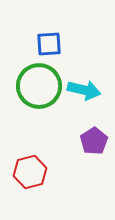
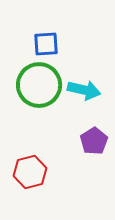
blue square: moved 3 px left
green circle: moved 1 px up
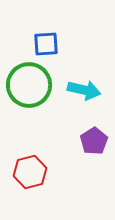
green circle: moved 10 px left
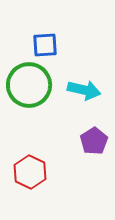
blue square: moved 1 px left, 1 px down
red hexagon: rotated 20 degrees counterclockwise
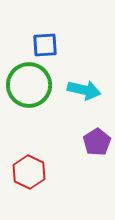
purple pentagon: moved 3 px right, 1 px down
red hexagon: moved 1 px left
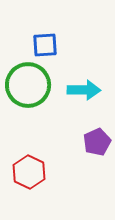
green circle: moved 1 px left
cyan arrow: rotated 12 degrees counterclockwise
purple pentagon: rotated 8 degrees clockwise
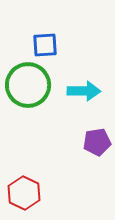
cyan arrow: moved 1 px down
purple pentagon: rotated 16 degrees clockwise
red hexagon: moved 5 px left, 21 px down
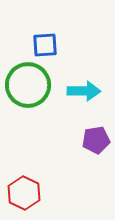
purple pentagon: moved 1 px left, 2 px up
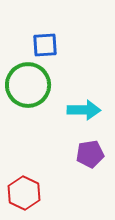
cyan arrow: moved 19 px down
purple pentagon: moved 6 px left, 14 px down
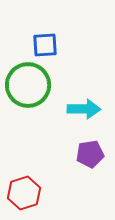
cyan arrow: moved 1 px up
red hexagon: rotated 16 degrees clockwise
